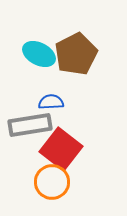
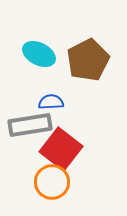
brown pentagon: moved 12 px right, 6 px down
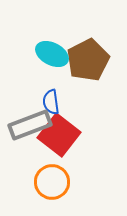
cyan ellipse: moved 13 px right
blue semicircle: rotated 95 degrees counterclockwise
gray rectangle: rotated 12 degrees counterclockwise
red square: moved 2 px left, 14 px up
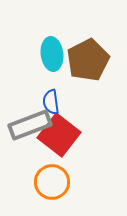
cyan ellipse: rotated 56 degrees clockwise
